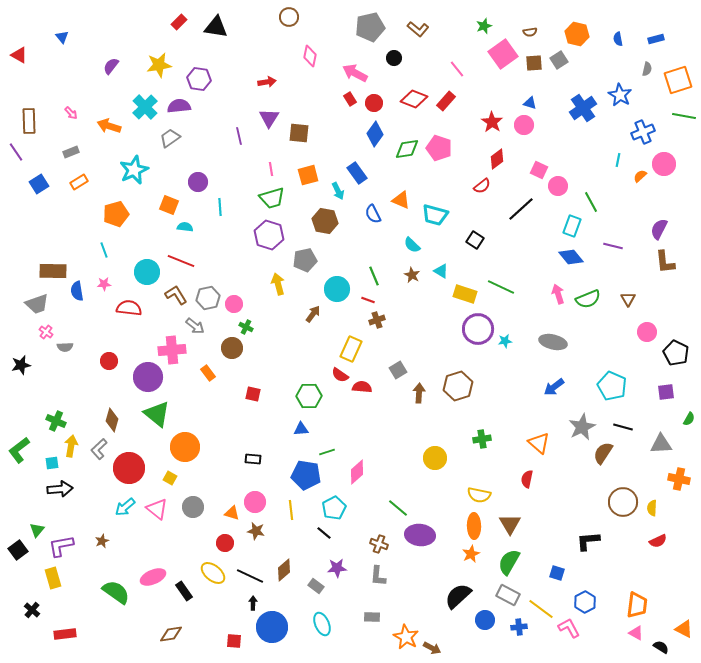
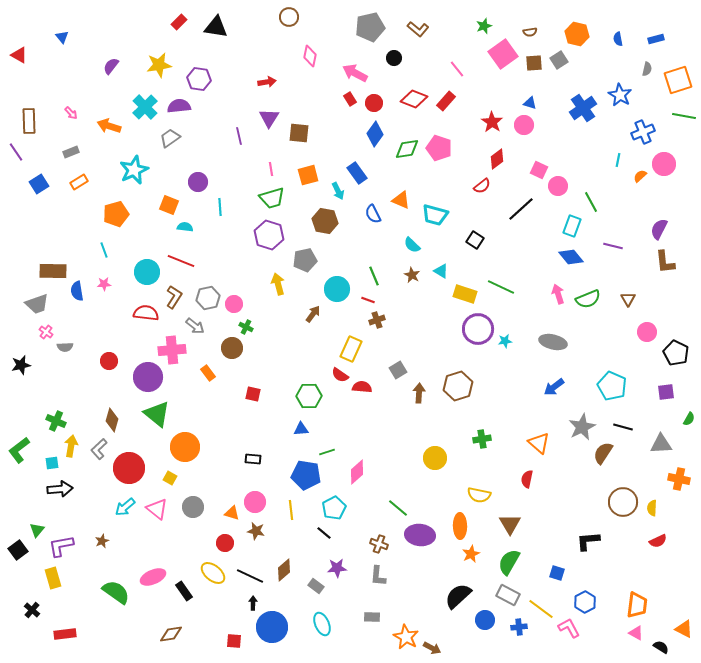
brown L-shape at (176, 295): moved 2 px left, 2 px down; rotated 65 degrees clockwise
red semicircle at (129, 308): moved 17 px right, 5 px down
orange ellipse at (474, 526): moved 14 px left
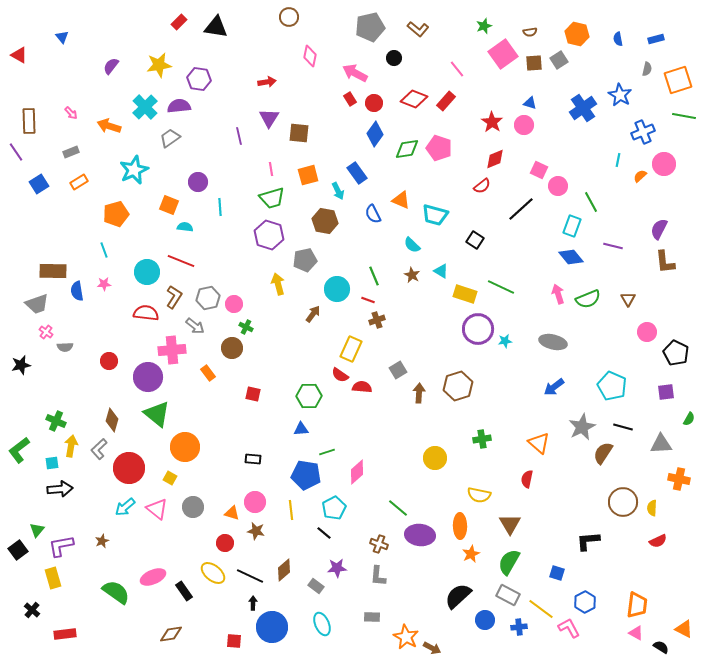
red diamond at (497, 159): moved 2 px left; rotated 15 degrees clockwise
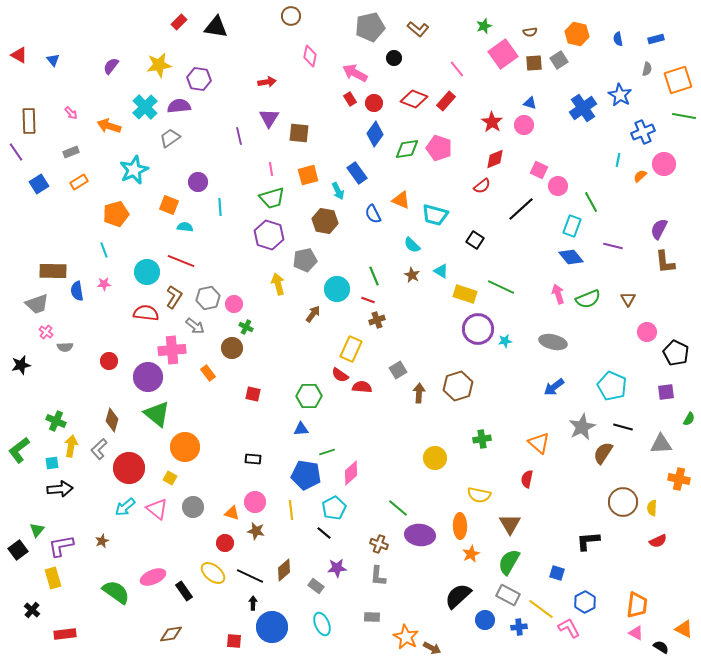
brown circle at (289, 17): moved 2 px right, 1 px up
blue triangle at (62, 37): moved 9 px left, 23 px down
pink diamond at (357, 472): moved 6 px left, 1 px down
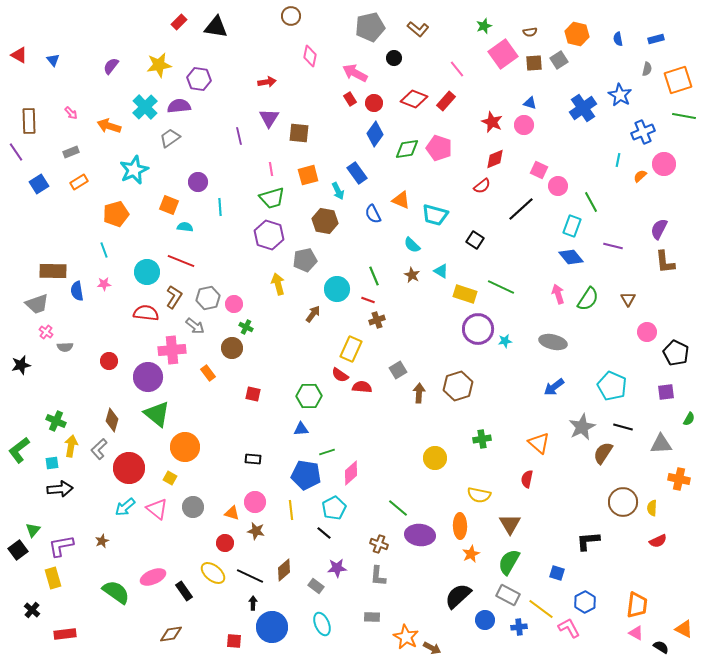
red star at (492, 122): rotated 10 degrees counterclockwise
green semicircle at (588, 299): rotated 35 degrees counterclockwise
green triangle at (37, 530): moved 4 px left
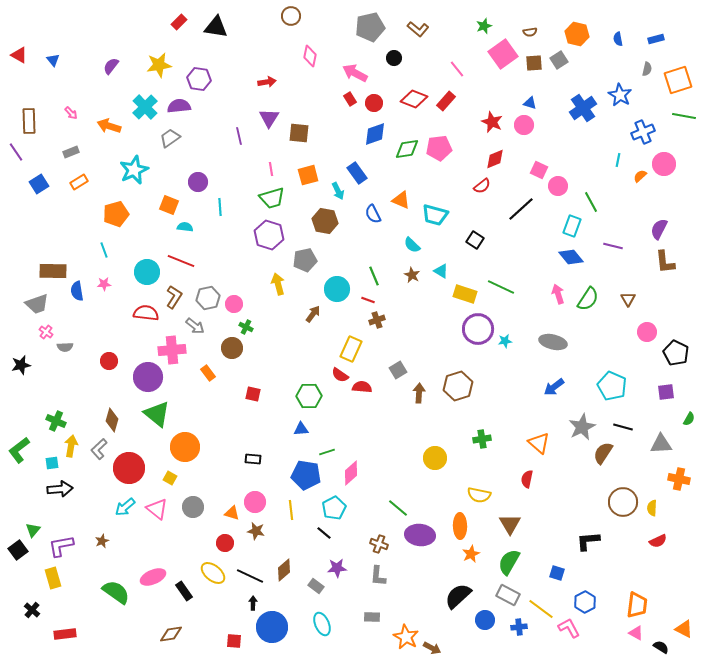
blue diamond at (375, 134): rotated 35 degrees clockwise
pink pentagon at (439, 148): rotated 25 degrees counterclockwise
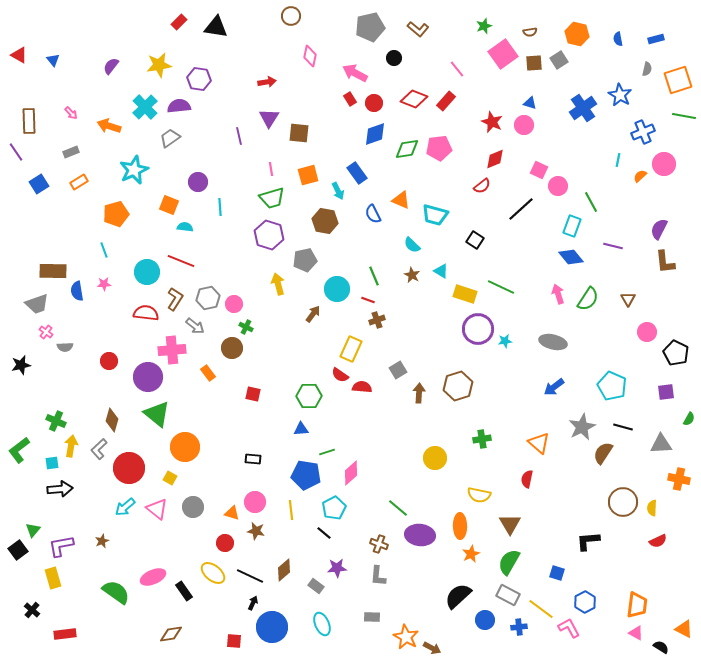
brown L-shape at (174, 297): moved 1 px right, 2 px down
black arrow at (253, 603): rotated 24 degrees clockwise
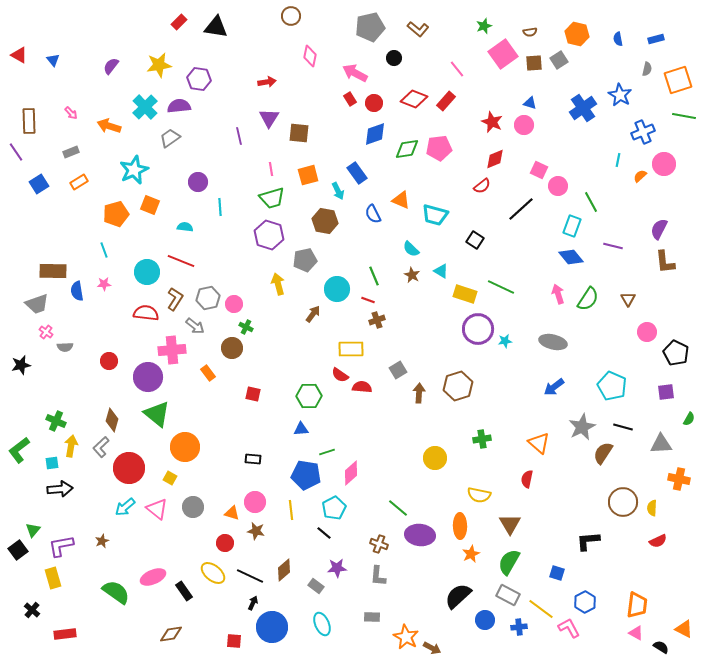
orange square at (169, 205): moved 19 px left
cyan semicircle at (412, 245): moved 1 px left, 4 px down
yellow rectangle at (351, 349): rotated 65 degrees clockwise
gray L-shape at (99, 449): moved 2 px right, 2 px up
